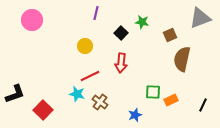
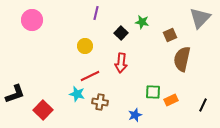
gray triangle: rotated 25 degrees counterclockwise
brown cross: rotated 28 degrees counterclockwise
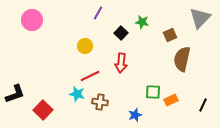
purple line: moved 2 px right; rotated 16 degrees clockwise
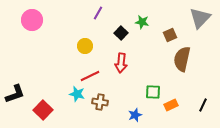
orange rectangle: moved 5 px down
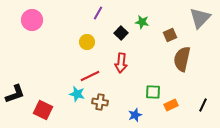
yellow circle: moved 2 px right, 4 px up
red square: rotated 18 degrees counterclockwise
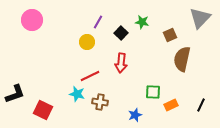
purple line: moved 9 px down
black line: moved 2 px left
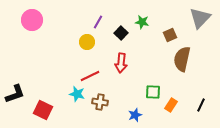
orange rectangle: rotated 32 degrees counterclockwise
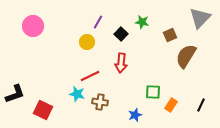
pink circle: moved 1 px right, 6 px down
black square: moved 1 px down
brown semicircle: moved 4 px right, 3 px up; rotated 20 degrees clockwise
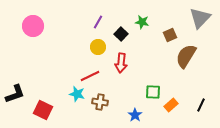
yellow circle: moved 11 px right, 5 px down
orange rectangle: rotated 16 degrees clockwise
blue star: rotated 16 degrees counterclockwise
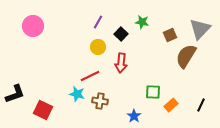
gray triangle: moved 11 px down
brown cross: moved 1 px up
blue star: moved 1 px left, 1 px down
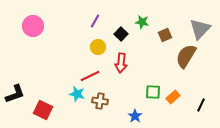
purple line: moved 3 px left, 1 px up
brown square: moved 5 px left
orange rectangle: moved 2 px right, 8 px up
blue star: moved 1 px right
